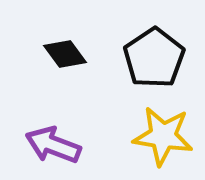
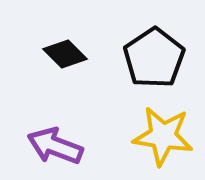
black diamond: rotated 9 degrees counterclockwise
purple arrow: moved 2 px right, 1 px down
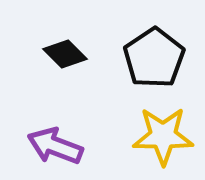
yellow star: rotated 8 degrees counterclockwise
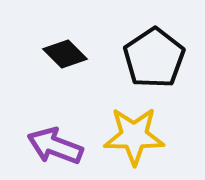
yellow star: moved 29 px left
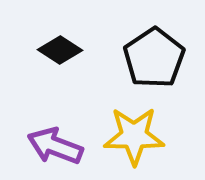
black diamond: moved 5 px left, 4 px up; rotated 12 degrees counterclockwise
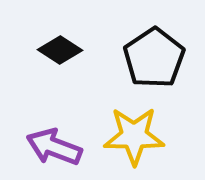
purple arrow: moved 1 px left, 1 px down
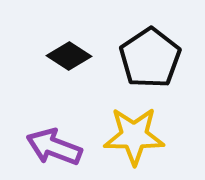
black diamond: moved 9 px right, 6 px down
black pentagon: moved 4 px left
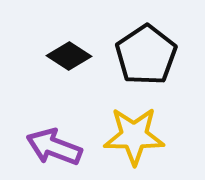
black pentagon: moved 4 px left, 3 px up
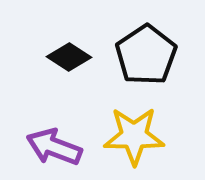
black diamond: moved 1 px down
